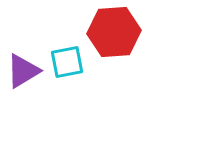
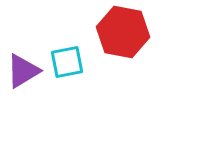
red hexagon: moved 9 px right; rotated 15 degrees clockwise
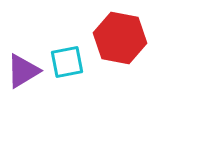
red hexagon: moved 3 px left, 6 px down
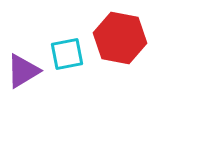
cyan square: moved 8 px up
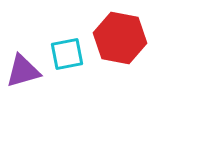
purple triangle: rotated 15 degrees clockwise
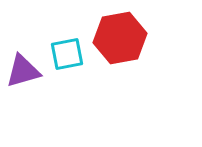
red hexagon: rotated 21 degrees counterclockwise
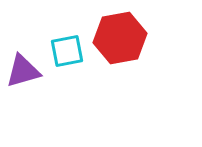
cyan square: moved 3 px up
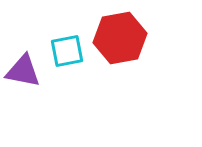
purple triangle: rotated 27 degrees clockwise
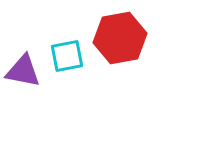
cyan square: moved 5 px down
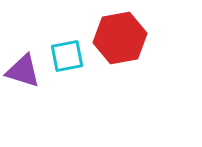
purple triangle: rotated 6 degrees clockwise
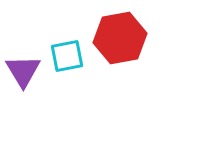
purple triangle: rotated 42 degrees clockwise
